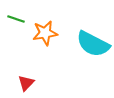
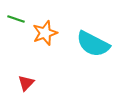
orange star: rotated 10 degrees counterclockwise
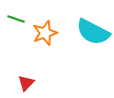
cyan semicircle: moved 12 px up
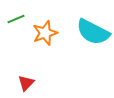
green line: rotated 42 degrees counterclockwise
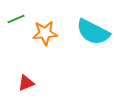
orange star: rotated 15 degrees clockwise
red triangle: rotated 24 degrees clockwise
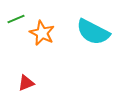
orange star: moved 3 px left; rotated 30 degrees clockwise
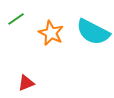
green line: rotated 12 degrees counterclockwise
orange star: moved 9 px right
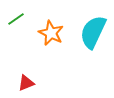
cyan semicircle: rotated 88 degrees clockwise
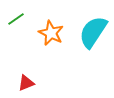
cyan semicircle: rotated 8 degrees clockwise
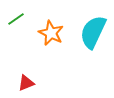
cyan semicircle: rotated 8 degrees counterclockwise
